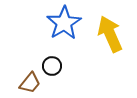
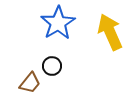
blue star: moved 6 px left
yellow arrow: moved 2 px up
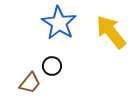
blue star: moved 1 px right; rotated 8 degrees counterclockwise
yellow arrow: moved 1 px right; rotated 15 degrees counterclockwise
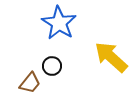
yellow arrow: moved 25 px down; rotated 9 degrees counterclockwise
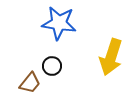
blue star: rotated 24 degrees counterclockwise
yellow arrow: rotated 114 degrees counterclockwise
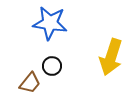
blue star: moved 9 px left
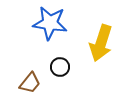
yellow arrow: moved 10 px left, 14 px up
black circle: moved 8 px right, 1 px down
